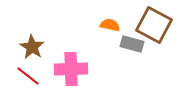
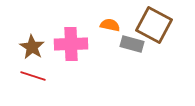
pink cross: moved 25 px up
red line: moved 5 px right; rotated 20 degrees counterclockwise
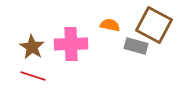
gray rectangle: moved 4 px right, 2 px down
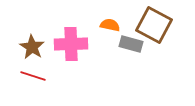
gray rectangle: moved 5 px left, 2 px up
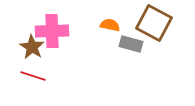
brown square: moved 2 px up
pink cross: moved 19 px left, 13 px up
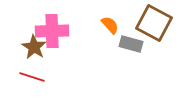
orange semicircle: rotated 36 degrees clockwise
brown star: moved 2 px right
red line: moved 1 px left, 1 px down
